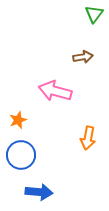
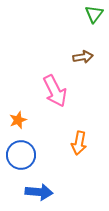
pink arrow: rotated 132 degrees counterclockwise
orange arrow: moved 9 px left, 5 px down
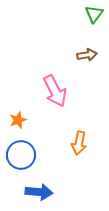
brown arrow: moved 4 px right, 2 px up
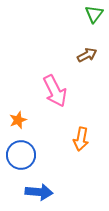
brown arrow: rotated 18 degrees counterclockwise
orange arrow: moved 2 px right, 4 px up
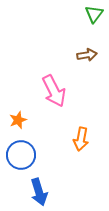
brown arrow: rotated 18 degrees clockwise
pink arrow: moved 1 px left
blue arrow: rotated 68 degrees clockwise
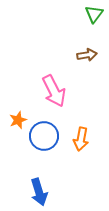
blue circle: moved 23 px right, 19 px up
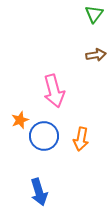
brown arrow: moved 9 px right
pink arrow: rotated 12 degrees clockwise
orange star: moved 2 px right
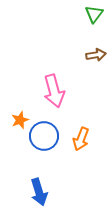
orange arrow: rotated 10 degrees clockwise
